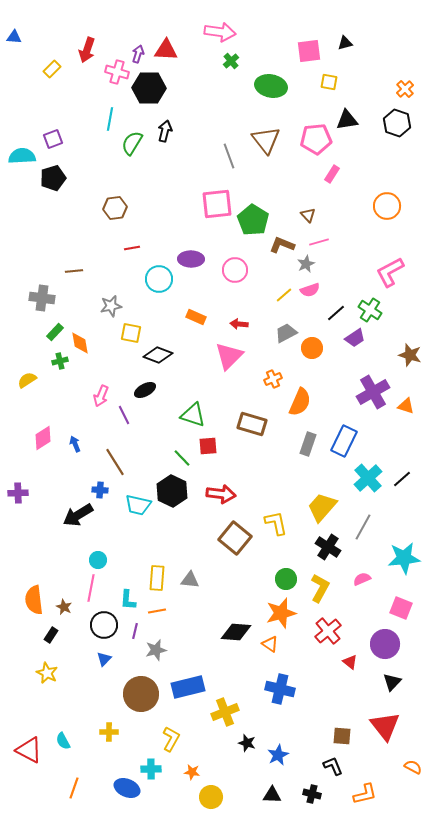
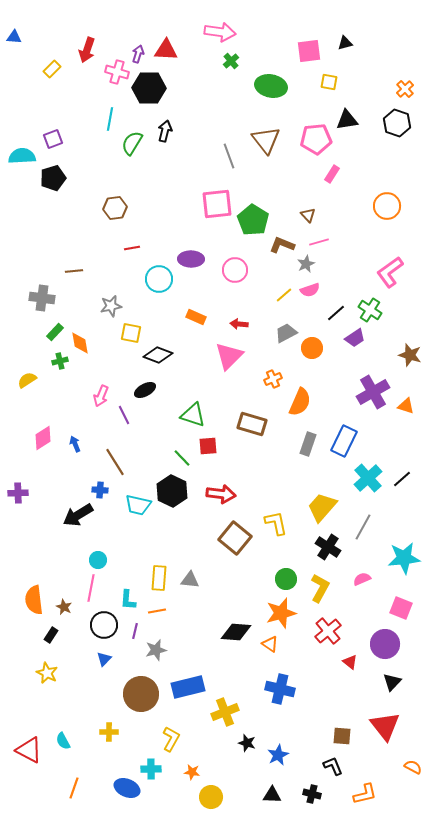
pink L-shape at (390, 272): rotated 8 degrees counterclockwise
yellow rectangle at (157, 578): moved 2 px right
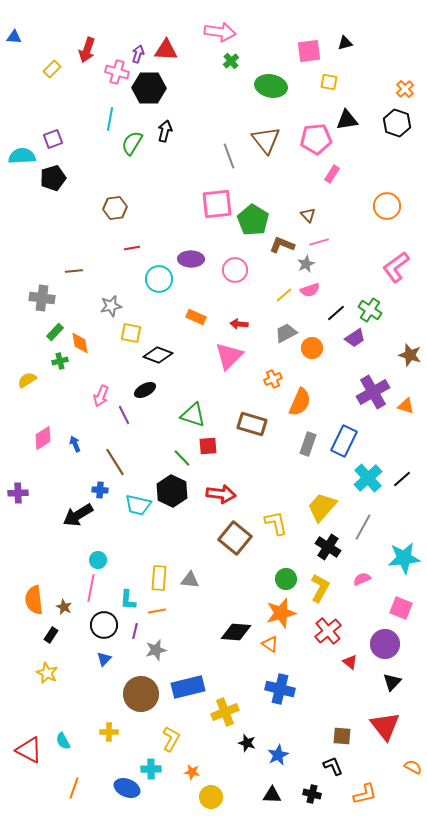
pink L-shape at (390, 272): moved 6 px right, 5 px up
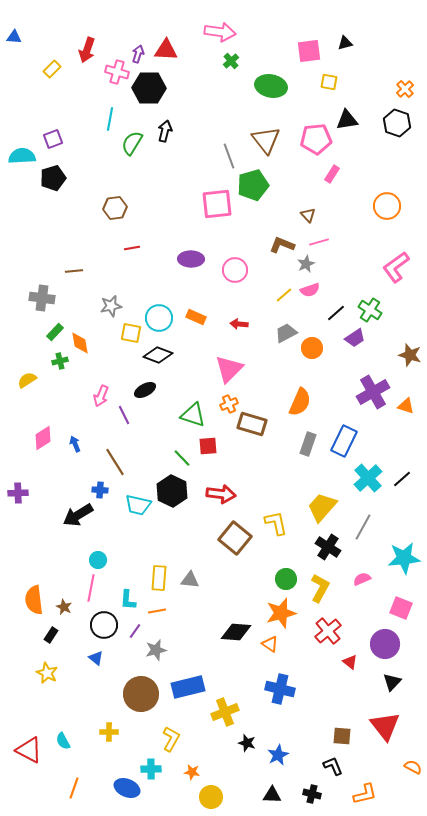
green pentagon at (253, 220): moved 35 px up; rotated 24 degrees clockwise
cyan circle at (159, 279): moved 39 px down
pink triangle at (229, 356): moved 13 px down
orange cross at (273, 379): moved 44 px left, 25 px down
purple line at (135, 631): rotated 21 degrees clockwise
blue triangle at (104, 659): moved 8 px left, 1 px up; rotated 35 degrees counterclockwise
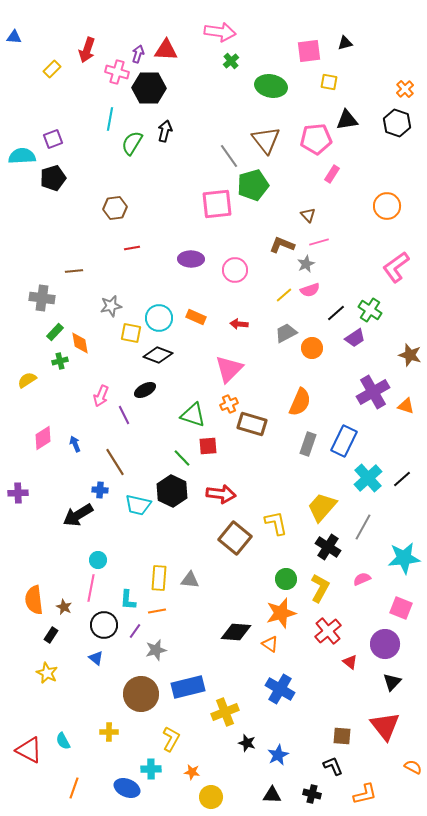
gray line at (229, 156): rotated 15 degrees counterclockwise
blue cross at (280, 689): rotated 16 degrees clockwise
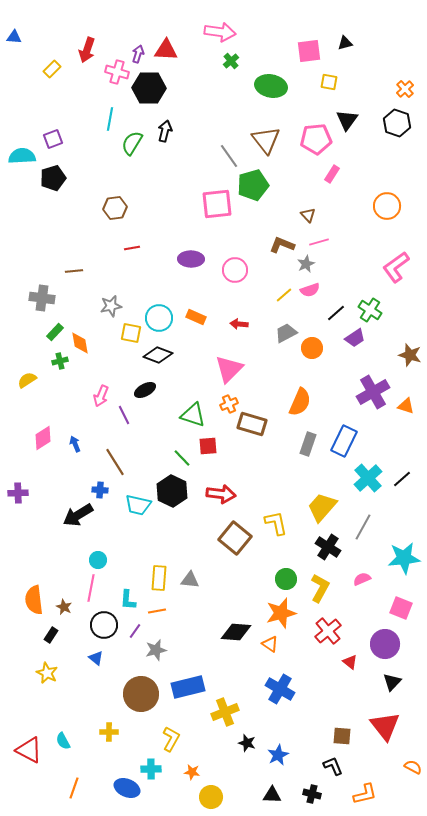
black triangle at (347, 120): rotated 45 degrees counterclockwise
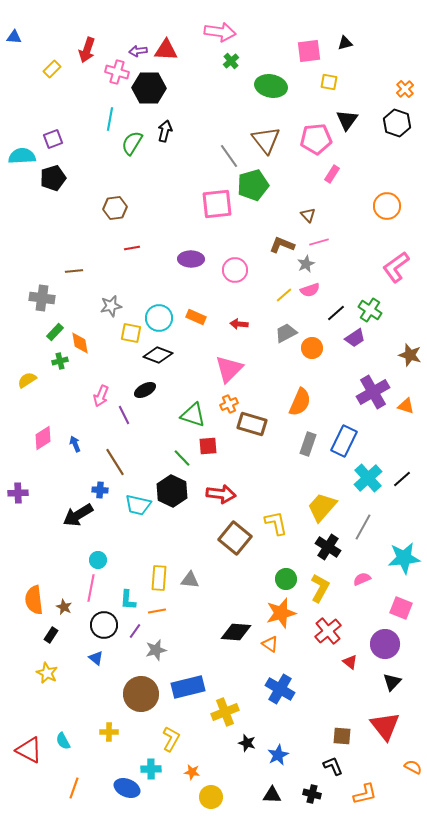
purple arrow at (138, 54): moved 3 px up; rotated 114 degrees counterclockwise
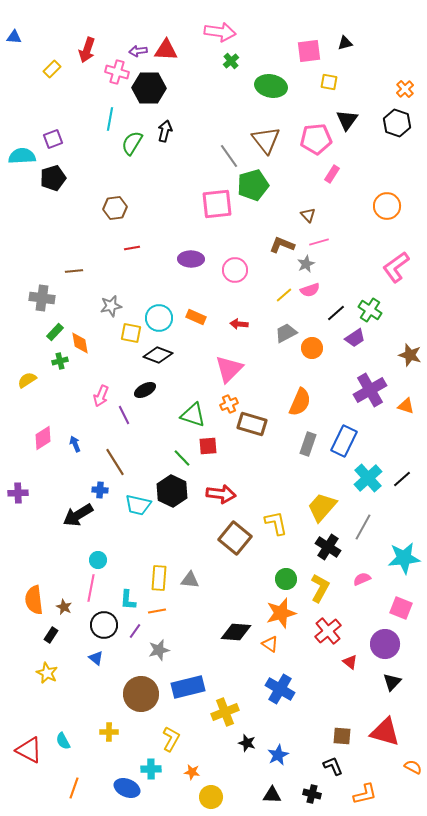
purple cross at (373, 392): moved 3 px left, 2 px up
gray star at (156, 650): moved 3 px right
red triangle at (385, 726): moved 6 px down; rotated 36 degrees counterclockwise
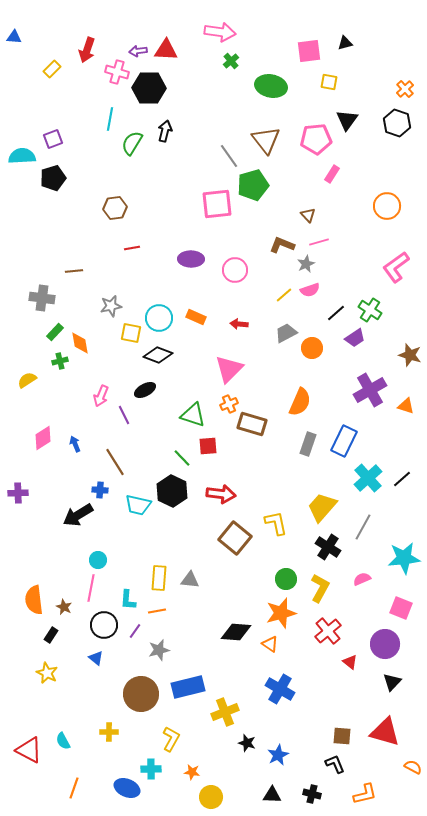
black L-shape at (333, 766): moved 2 px right, 2 px up
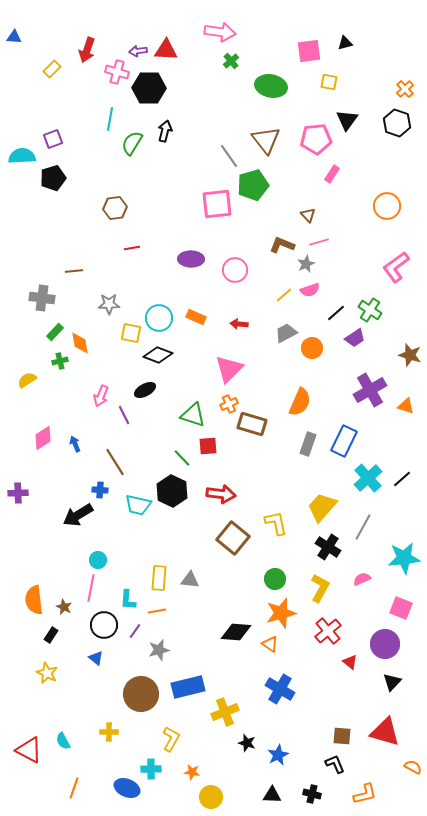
gray star at (111, 306): moved 2 px left, 2 px up; rotated 10 degrees clockwise
brown square at (235, 538): moved 2 px left
green circle at (286, 579): moved 11 px left
